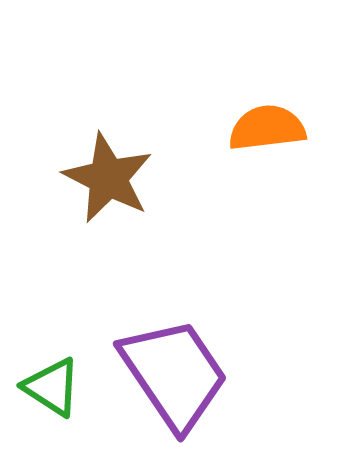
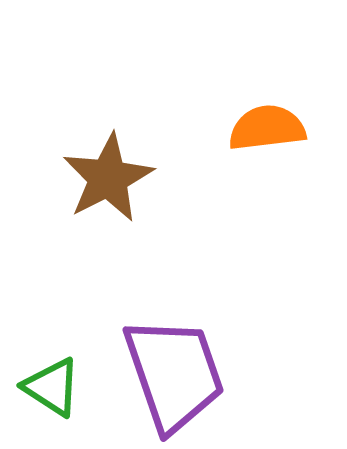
brown star: rotated 18 degrees clockwise
purple trapezoid: rotated 15 degrees clockwise
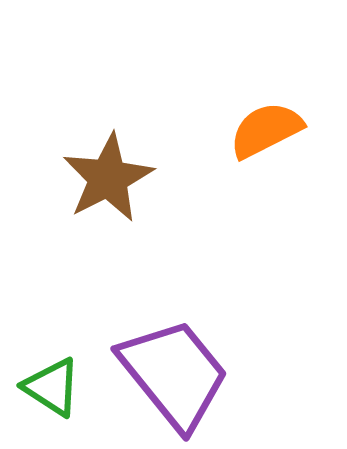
orange semicircle: moved 1 px left, 2 px down; rotated 20 degrees counterclockwise
purple trapezoid: rotated 20 degrees counterclockwise
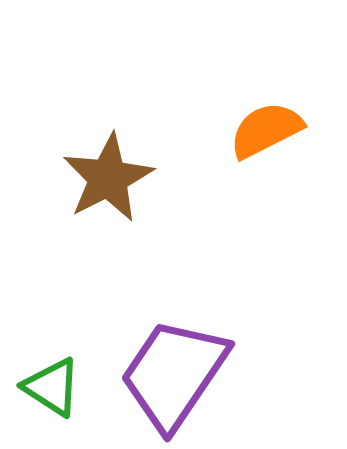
purple trapezoid: rotated 107 degrees counterclockwise
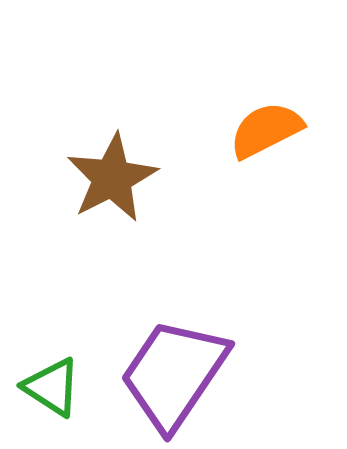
brown star: moved 4 px right
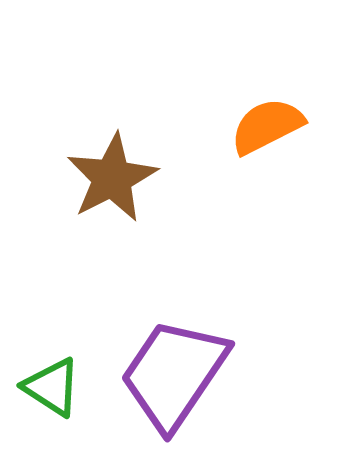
orange semicircle: moved 1 px right, 4 px up
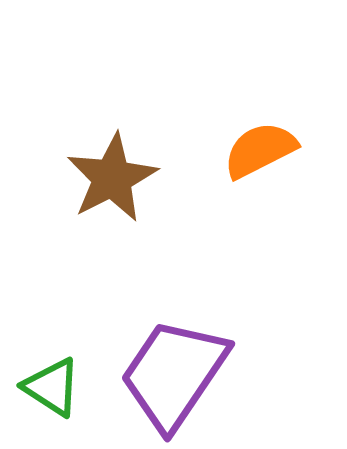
orange semicircle: moved 7 px left, 24 px down
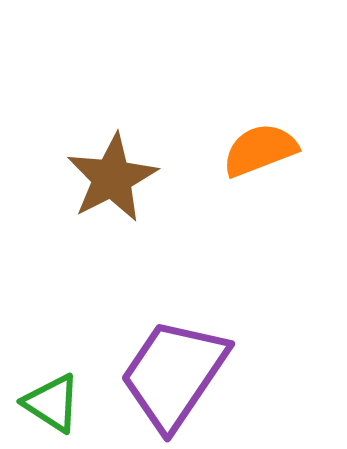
orange semicircle: rotated 6 degrees clockwise
green triangle: moved 16 px down
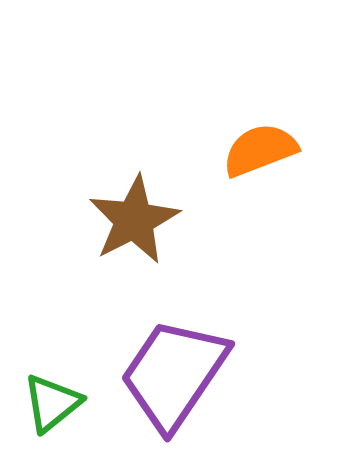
brown star: moved 22 px right, 42 px down
green triangle: rotated 48 degrees clockwise
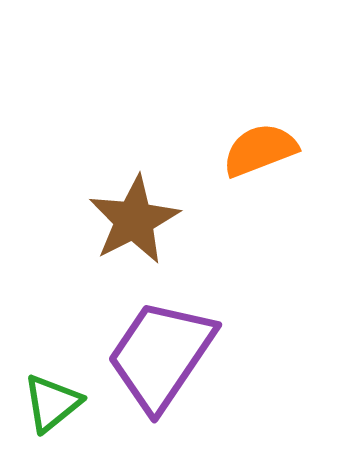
purple trapezoid: moved 13 px left, 19 px up
